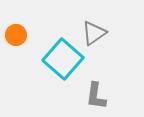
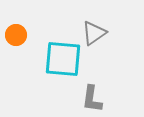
cyan square: rotated 36 degrees counterclockwise
gray L-shape: moved 4 px left, 3 px down
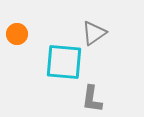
orange circle: moved 1 px right, 1 px up
cyan square: moved 1 px right, 3 px down
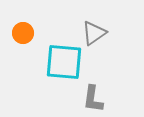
orange circle: moved 6 px right, 1 px up
gray L-shape: moved 1 px right
